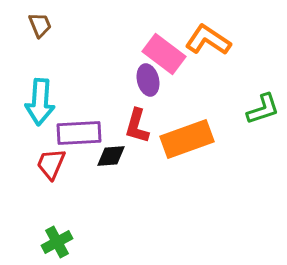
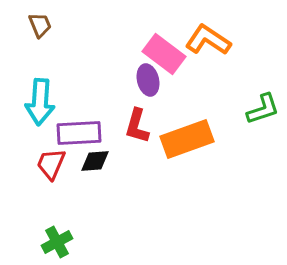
black diamond: moved 16 px left, 5 px down
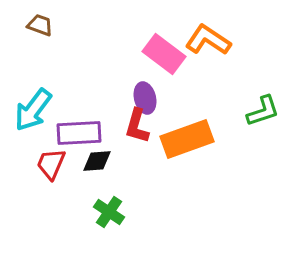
brown trapezoid: rotated 48 degrees counterclockwise
purple ellipse: moved 3 px left, 18 px down
cyan arrow: moved 7 px left, 8 px down; rotated 33 degrees clockwise
green L-shape: moved 2 px down
black diamond: moved 2 px right
green cross: moved 52 px right, 30 px up; rotated 28 degrees counterclockwise
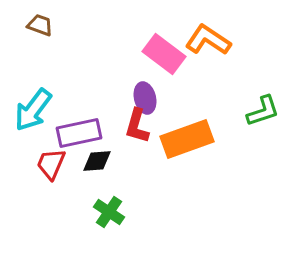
purple rectangle: rotated 9 degrees counterclockwise
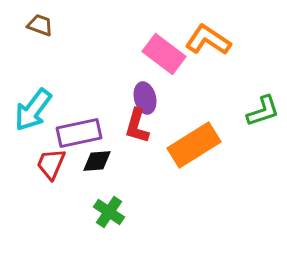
orange rectangle: moved 7 px right, 6 px down; rotated 12 degrees counterclockwise
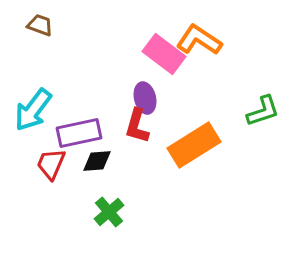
orange L-shape: moved 9 px left
green cross: rotated 16 degrees clockwise
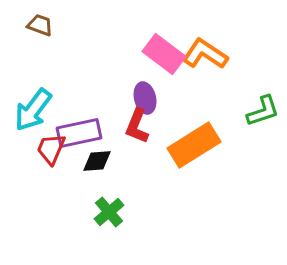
orange L-shape: moved 6 px right, 14 px down
red L-shape: rotated 6 degrees clockwise
red trapezoid: moved 15 px up
